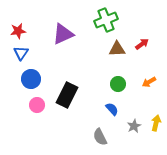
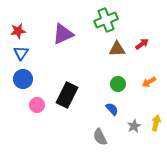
blue circle: moved 8 px left
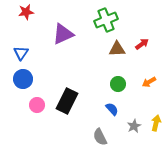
red star: moved 8 px right, 19 px up
black rectangle: moved 6 px down
